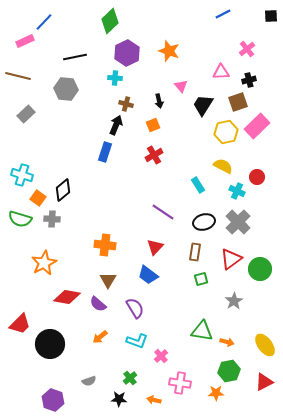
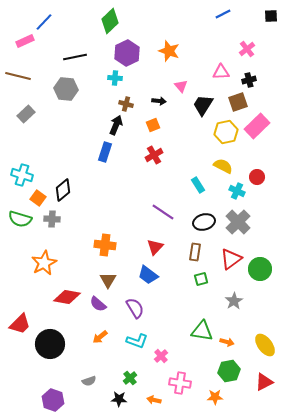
black arrow at (159, 101): rotated 72 degrees counterclockwise
orange star at (216, 393): moved 1 px left, 4 px down
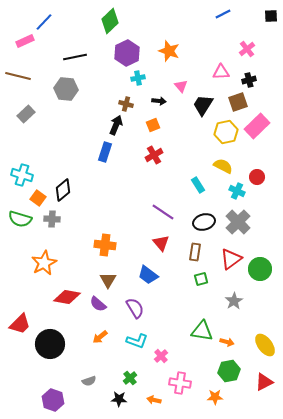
cyan cross at (115, 78): moved 23 px right; rotated 16 degrees counterclockwise
red triangle at (155, 247): moved 6 px right, 4 px up; rotated 24 degrees counterclockwise
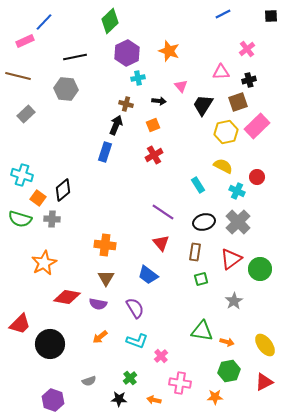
brown triangle at (108, 280): moved 2 px left, 2 px up
purple semicircle at (98, 304): rotated 30 degrees counterclockwise
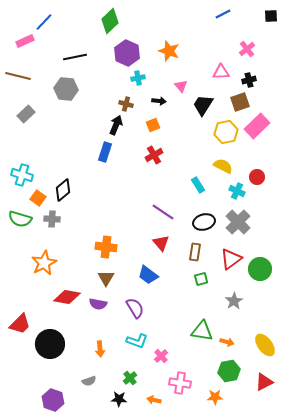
purple hexagon at (127, 53): rotated 10 degrees counterclockwise
brown square at (238, 102): moved 2 px right
orange cross at (105, 245): moved 1 px right, 2 px down
orange arrow at (100, 337): moved 12 px down; rotated 56 degrees counterclockwise
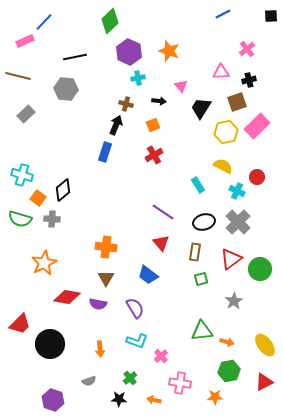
purple hexagon at (127, 53): moved 2 px right, 1 px up
brown square at (240, 102): moved 3 px left
black trapezoid at (203, 105): moved 2 px left, 3 px down
green triangle at (202, 331): rotated 15 degrees counterclockwise
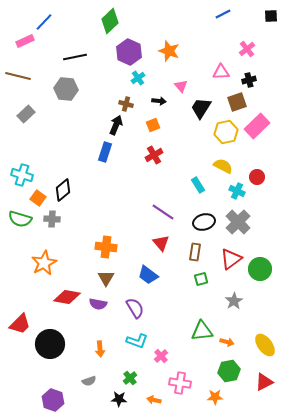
cyan cross at (138, 78): rotated 24 degrees counterclockwise
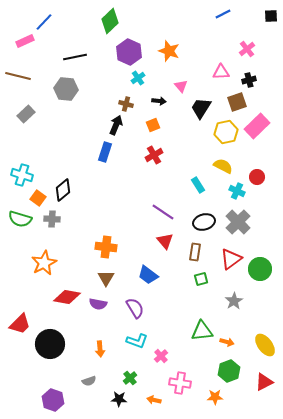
red triangle at (161, 243): moved 4 px right, 2 px up
green hexagon at (229, 371): rotated 10 degrees counterclockwise
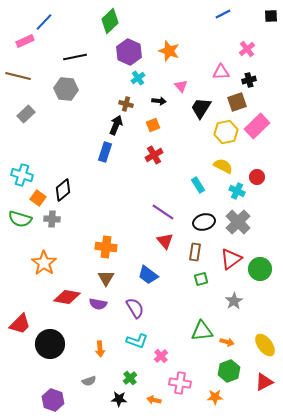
orange star at (44, 263): rotated 10 degrees counterclockwise
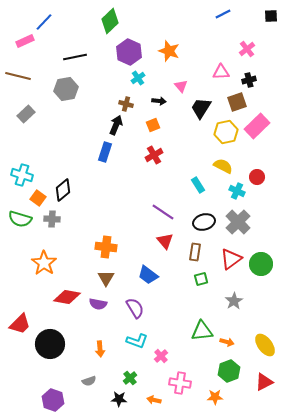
gray hexagon at (66, 89): rotated 15 degrees counterclockwise
green circle at (260, 269): moved 1 px right, 5 px up
